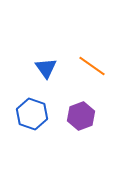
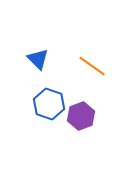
blue triangle: moved 8 px left, 9 px up; rotated 10 degrees counterclockwise
blue hexagon: moved 17 px right, 10 px up
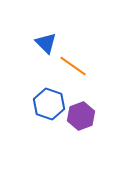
blue triangle: moved 8 px right, 16 px up
orange line: moved 19 px left
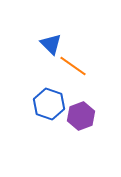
blue triangle: moved 5 px right, 1 px down
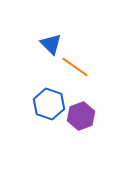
orange line: moved 2 px right, 1 px down
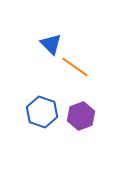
blue hexagon: moved 7 px left, 8 px down
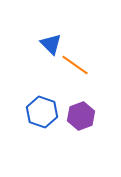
orange line: moved 2 px up
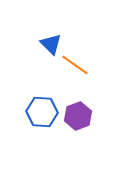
blue hexagon: rotated 16 degrees counterclockwise
purple hexagon: moved 3 px left
